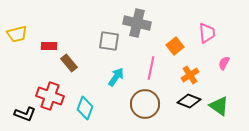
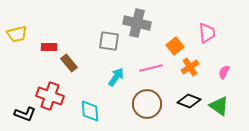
red rectangle: moved 1 px down
pink semicircle: moved 9 px down
pink line: rotated 65 degrees clockwise
orange cross: moved 8 px up
brown circle: moved 2 px right
cyan diamond: moved 5 px right, 3 px down; rotated 25 degrees counterclockwise
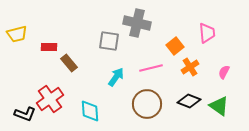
red cross: moved 3 px down; rotated 36 degrees clockwise
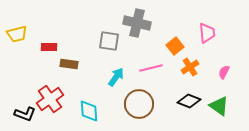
brown rectangle: moved 1 px down; rotated 42 degrees counterclockwise
brown circle: moved 8 px left
cyan diamond: moved 1 px left
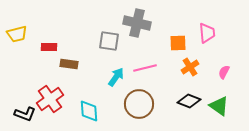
orange square: moved 3 px right, 3 px up; rotated 36 degrees clockwise
pink line: moved 6 px left
